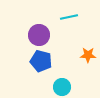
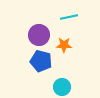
orange star: moved 24 px left, 10 px up
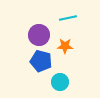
cyan line: moved 1 px left, 1 px down
orange star: moved 1 px right, 1 px down
cyan circle: moved 2 px left, 5 px up
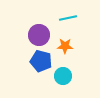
cyan circle: moved 3 px right, 6 px up
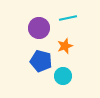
purple circle: moved 7 px up
orange star: rotated 21 degrees counterclockwise
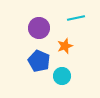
cyan line: moved 8 px right
blue pentagon: moved 2 px left; rotated 10 degrees clockwise
cyan circle: moved 1 px left
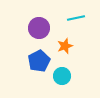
blue pentagon: rotated 20 degrees clockwise
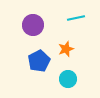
purple circle: moved 6 px left, 3 px up
orange star: moved 1 px right, 3 px down
cyan circle: moved 6 px right, 3 px down
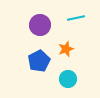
purple circle: moved 7 px right
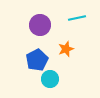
cyan line: moved 1 px right
blue pentagon: moved 2 px left, 1 px up
cyan circle: moved 18 px left
